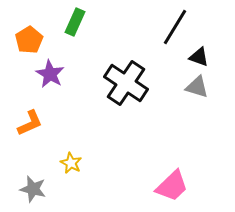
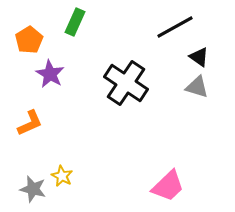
black line: rotated 30 degrees clockwise
black triangle: rotated 15 degrees clockwise
yellow star: moved 9 px left, 13 px down
pink trapezoid: moved 4 px left
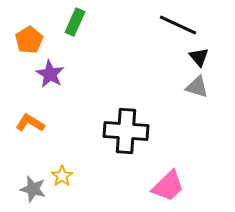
black line: moved 3 px right, 2 px up; rotated 54 degrees clockwise
black triangle: rotated 15 degrees clockwise
black cross: moved 48 px down; rotated 30 degrees counterclockwise
orange L-shape: rotated 124 degrees counterclockwise
yellow star: rotated 10 degrees clockwise
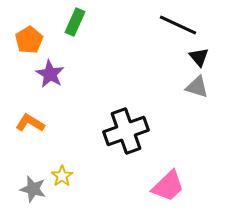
black cross: rotated 24 degrees counterclockwise
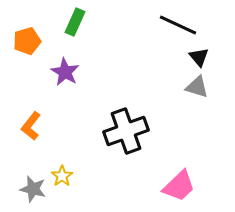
orange pentagon: moved 2 px left, 1 px down; rotated 16 degrees clockwise
purple star: moved 15 px right, 2 px up
orange L-shape: moved 1 px right, 3 px down; rotated 84 degrees counterclockwise
pink trapezoid: moved 11 px right
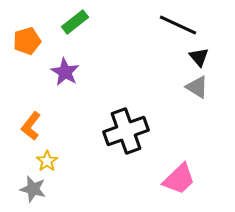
green rectangle: rotated 28 degrees clockwise
gray triangle: rotated 15 degrees clockwise
yellow star: moved 15 px left, 15 px up
pink trapezoid: moved 7 px up
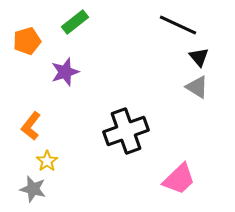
purple star: rotated 24 degrees clockwise
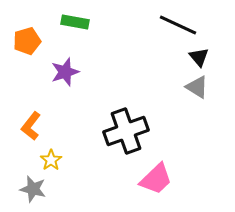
green rectangle: rotated 48 degrees clockwise
yellow star: moved 4 px right, 1 px up
pink trapezoid: moved 23 px left
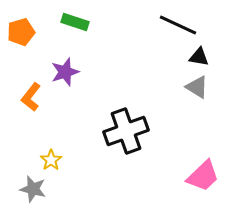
green rectangle: rotated 8 degrees clockwise
orange pentagon: moved 6 px left, 9 px up
black triangle: rotated 40 degrees counterclockwise
orange L-shape: moved 29 px up
pink trapezoid: moved 47 px right, 3 px up
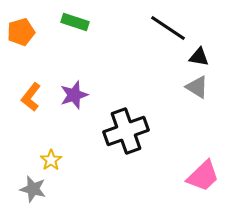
black line: moved 10 px left, 3 px down; rotated 9 degrees clockwise
purple star: moved 9 px right, 23 px down
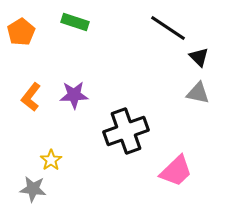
orange pentagon: rotated 16 degrees counterclockwise
black triangle: rotated 35 degrees clockwise
gray triangle: moved 1 px right, 6 px down; rotated 20 degrees counterclockwise
purple star: rotated 16 degrees clockwise
pink trapezoid: moved 27 px left, 5 px up
gray star: rotated 8 degrees counterclockwise
